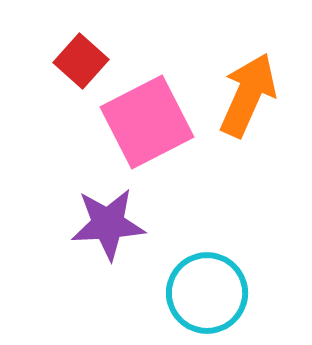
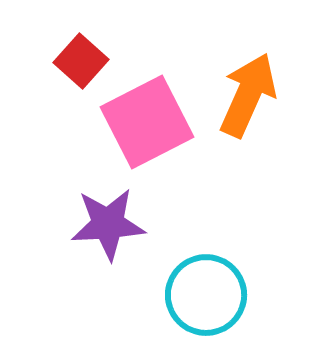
cyan circle: moved 1 px left, 2 px down
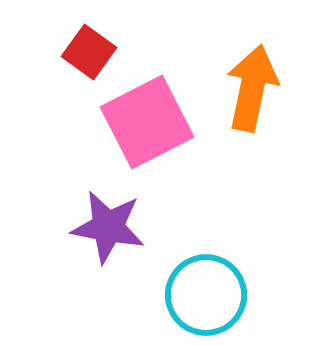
red square: moved 8 px right, 9 px up; rotated 6 degrees counterclockwise
orange arrow: moved 4 px right, 7 px up; rotated 12 degrees counterclockwise
purple star: moved 3 px down; rotated 14 degrees clockwise
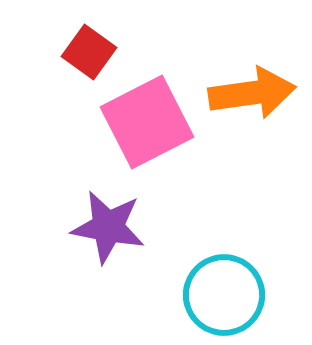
orange arrow: moved 5 px down; rotated 70 degrees clockwise
cyan circle: moved 18 px right
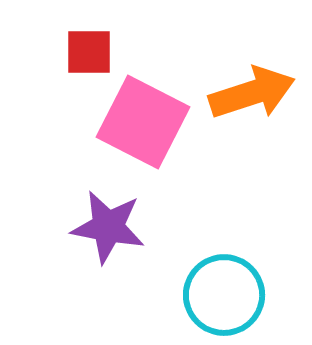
red square: rotated 36 degrees counterclockwise
orange arrow: rotated 10 degrees counterclockwise
pink square: moved 4 px left; rotated 36 degrees counterclockwise
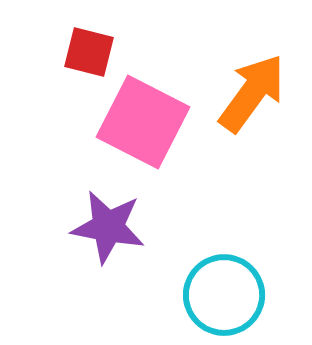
red square: rotated 14 degrees clockwise
orange arrow: rotated 36 degrees counterclockwise
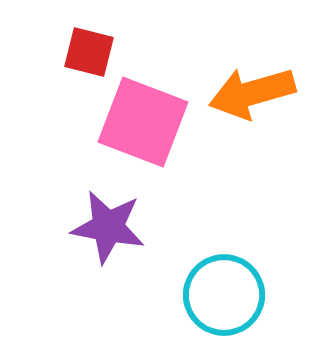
orange arrow: rotated 142 degrees counterclockwise
pink square: rotated 6 degrees counterclockwise
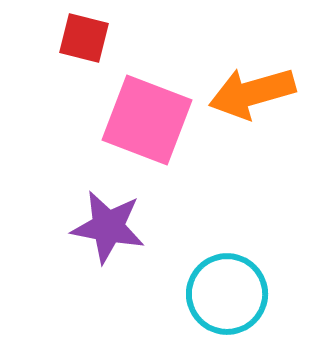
red square: moved 5 px left, 14 px up
pink square: moved 4 px right, 2 px up
cyan circle: moved 3 px right, 1 px up
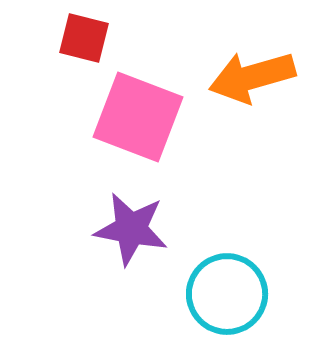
orange arrow: moved 16 px up
pink square: moved 9 px left, 3 px up
purple star: moved 23 px right, 2 px down
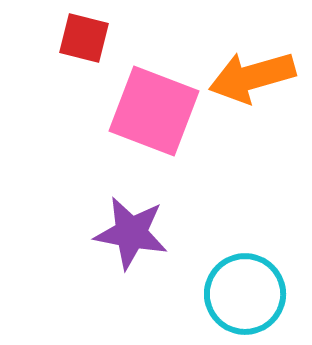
pink square: moved 16 px right, 6 px up
purple star: moved 4 px down
cyan circle: moved 18 px right
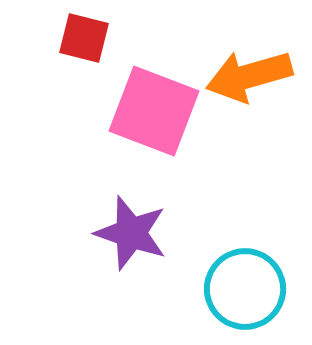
orange arrow: moved 3 px left, 1 px up
purple star: rotated 8 degrees clockwise
cyan circle: moved 5 px up
